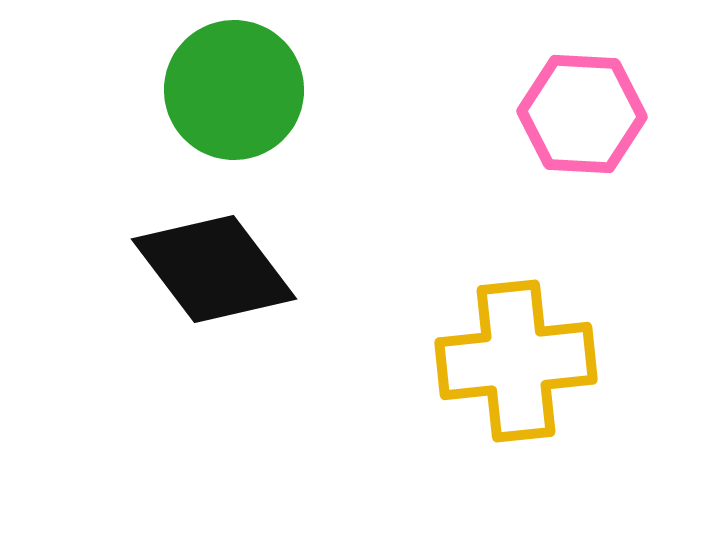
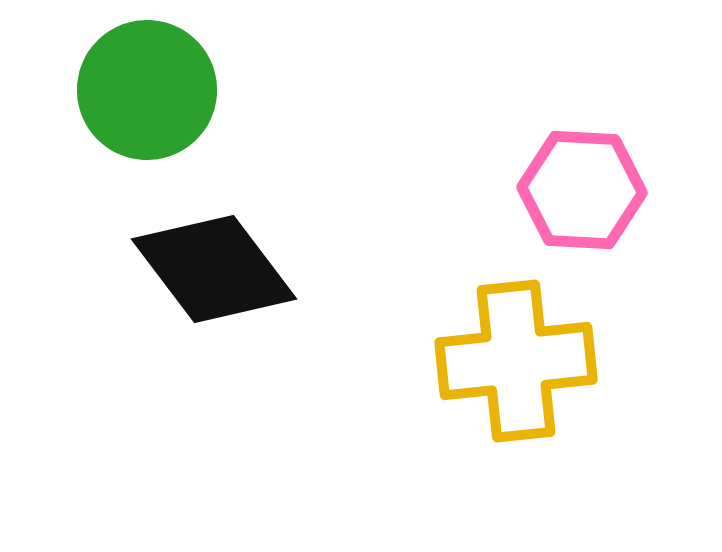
green circle: moved 87 px left
pink hexagon: moved 76 px down
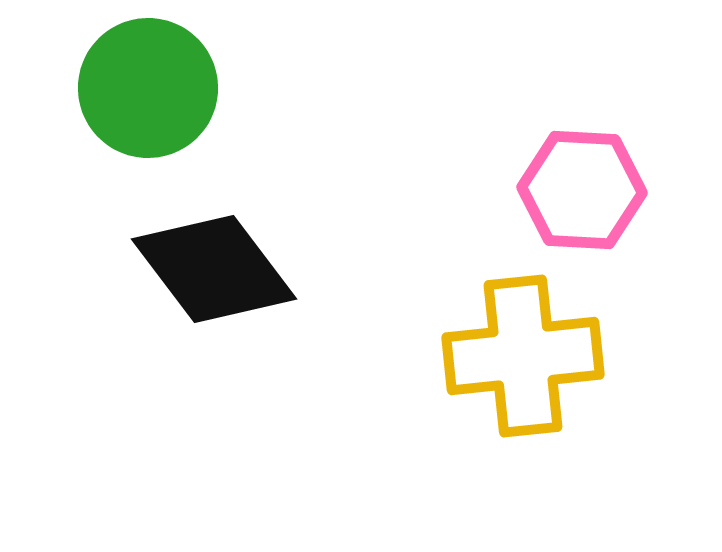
green circle: moved 1 px right, 2 px up
yellow cross: moved 7 px right, 5 px up
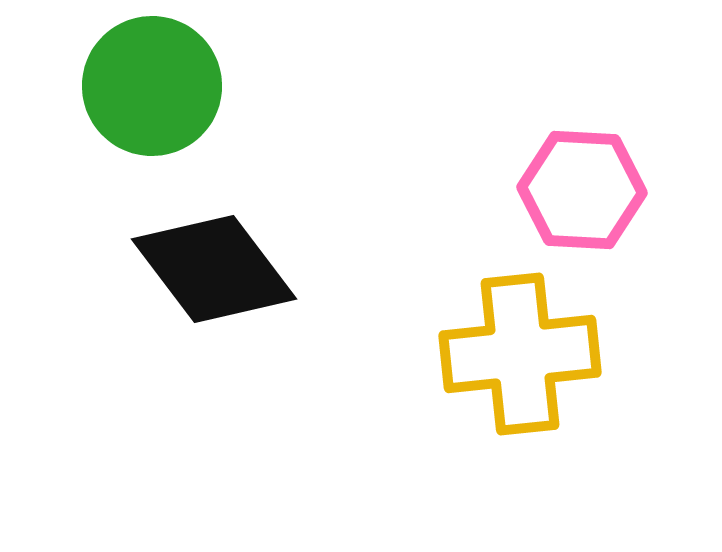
green circle: moved 4 px right, 2 px up
yellow cross: moved 3 px left, 2 px up
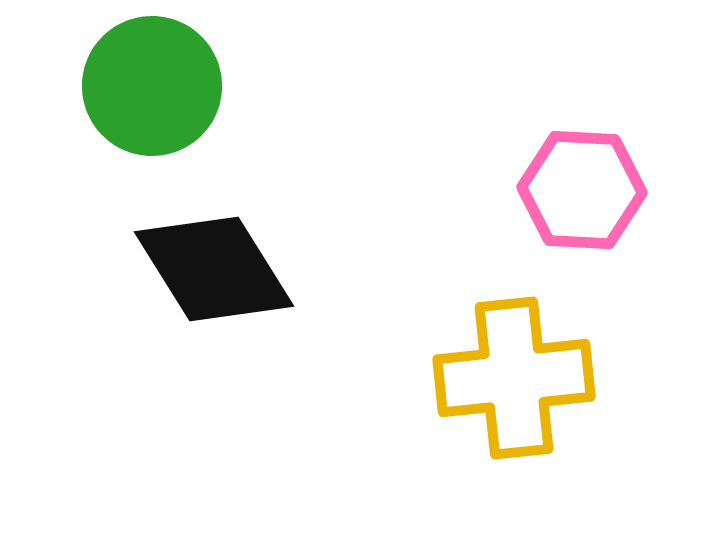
black diamond: rotated 5 degrees clockwise
yellow cross: moved 6 px left, 24 px down
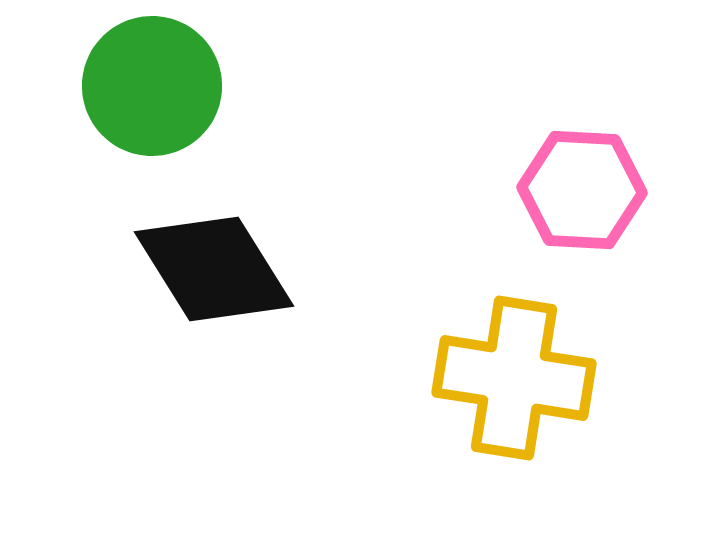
yellow cross: rotated 15 degrees clockwise
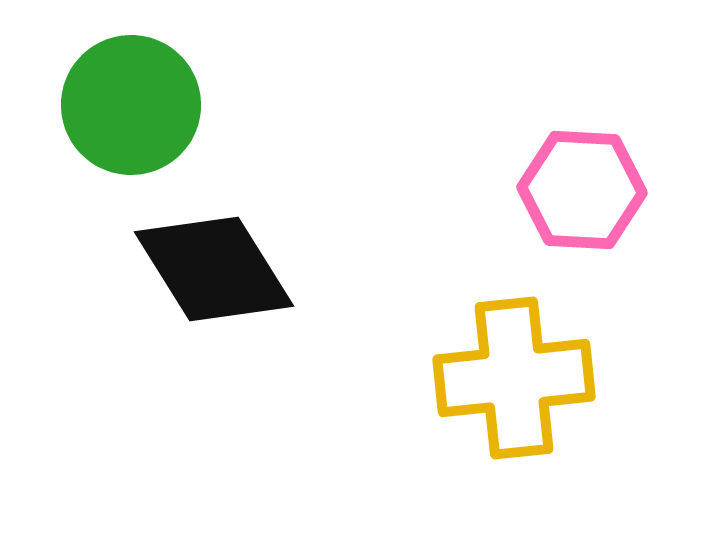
green circle: moved 21 px left, 19 px down
yellow cross: rotated 15 degrees counterclockwise
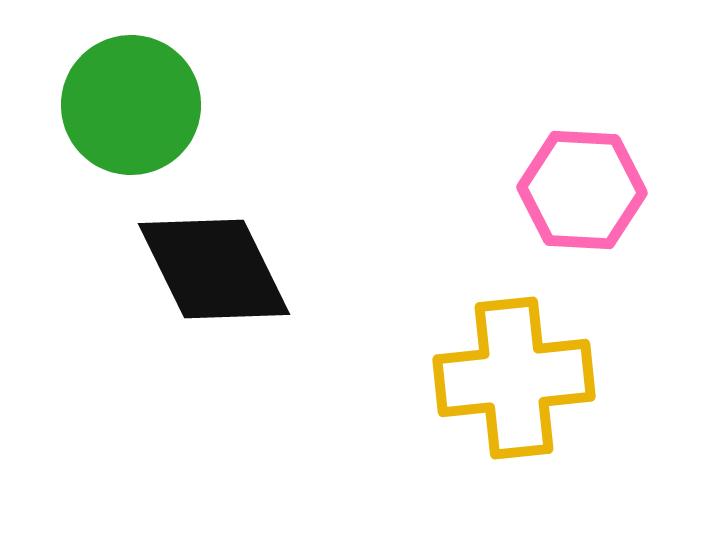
black diamond: rotated 6 degrees clockwise
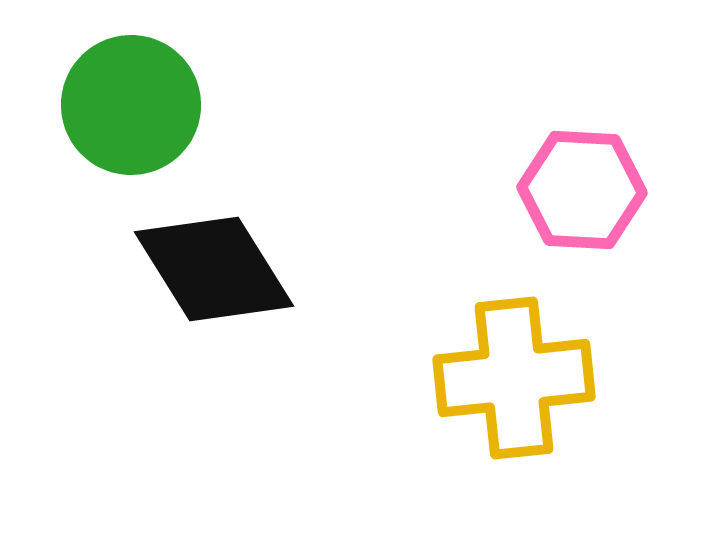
black diamond: rotated 6 degrees counterclockwise
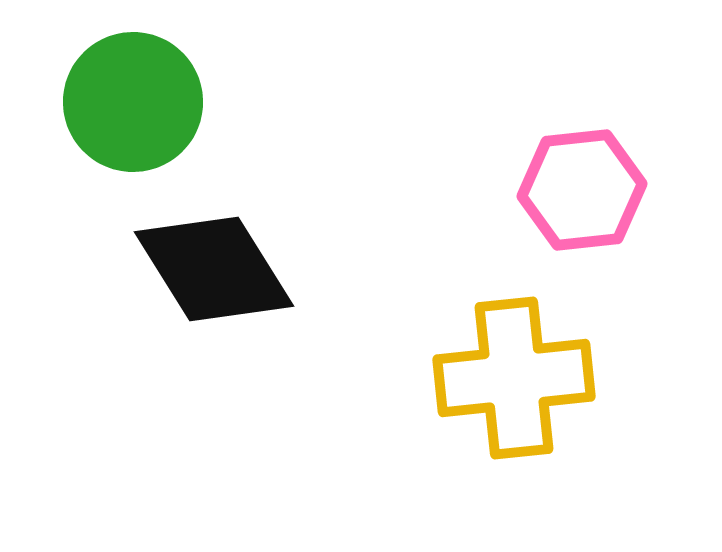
green circle: moved 2 px right, 3 px up
pink hexagon: rotated 9 degrees counterclockwise
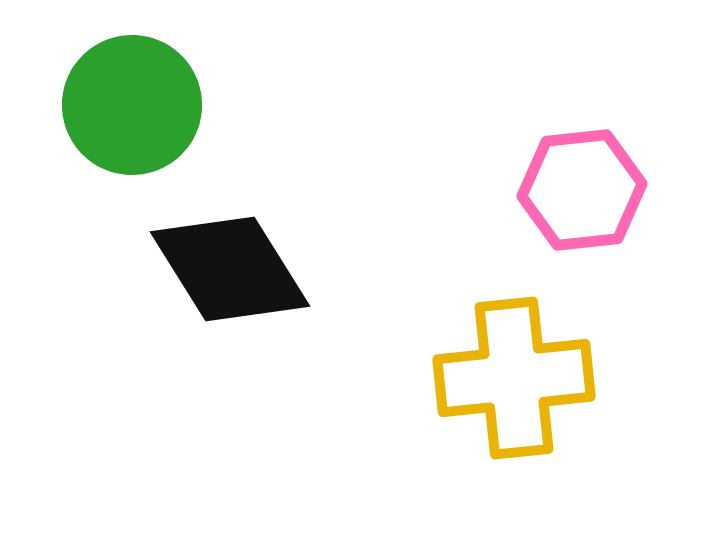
green circle: moved 1 px left, 3 px down
black diamond: moved 16 px right
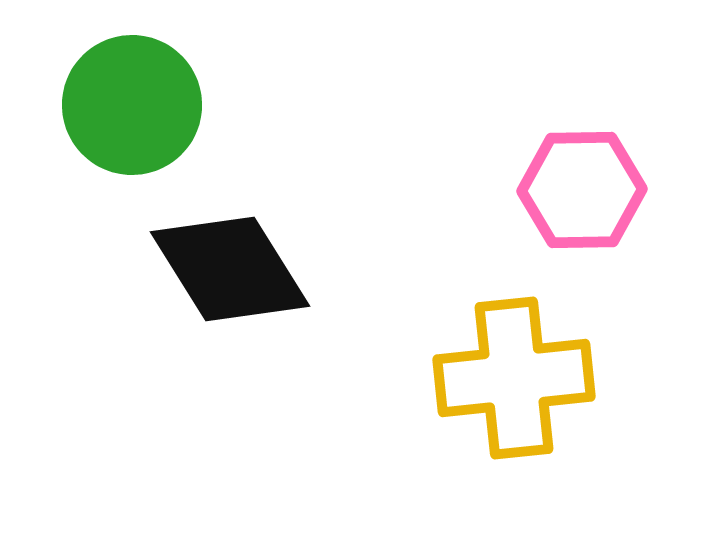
pink hexagon: rotated 5 degrees clockwise
